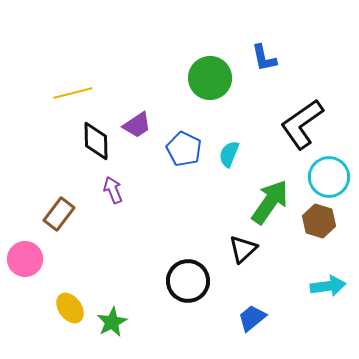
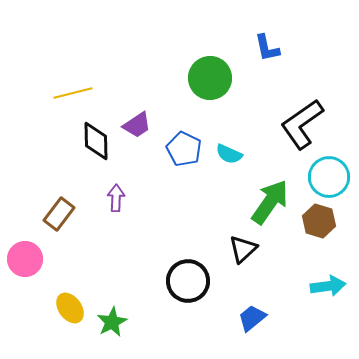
blue L-shape: moved 3 px right, 10 px up
cyan semicircle: rotated 88 degrees counterclockwise
purple arrow: moved 3 px right, 8 px down; rotated 24 degrees clockwise
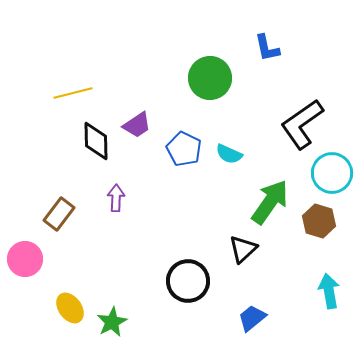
cyan circle: moved 3 px right, 4 px up
cyan arrow: moved 1 px right, 5 px down; rotated 92 degrees counterclockwise
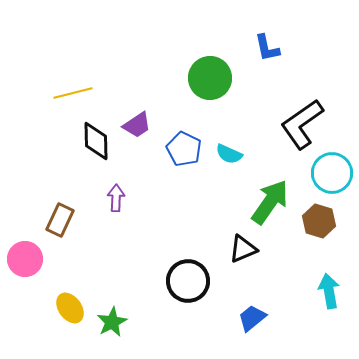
brown rectangle: moved 1 px right, 6 px down; rotated 12 degrees counterclockwise
black triangle: rotated 20 degrees clockwise
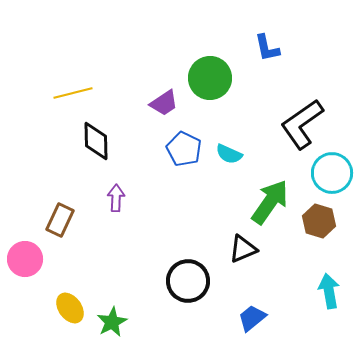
purple trapezoid: moved 27 px right, 22 px up
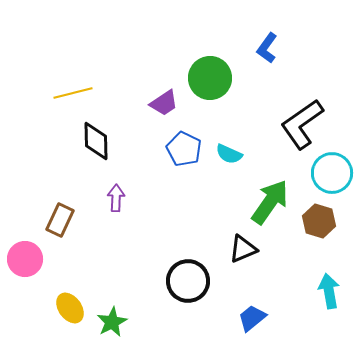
blue L-shape: rotated 48 degrees clockwise
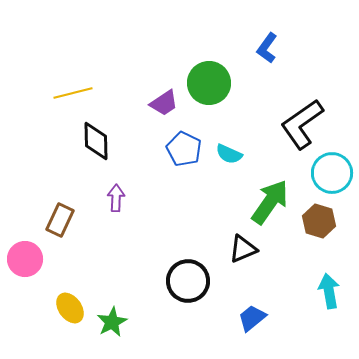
green circle: moved 1 px left, 5 px down
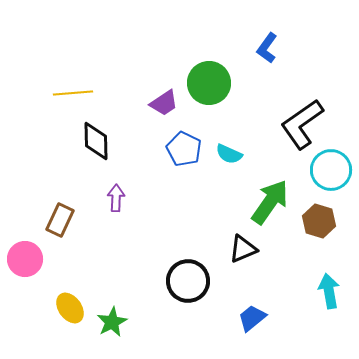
yellow line: rotated 9 degrees clockwise
cyan circle: moved 1 px left, 3 px up
